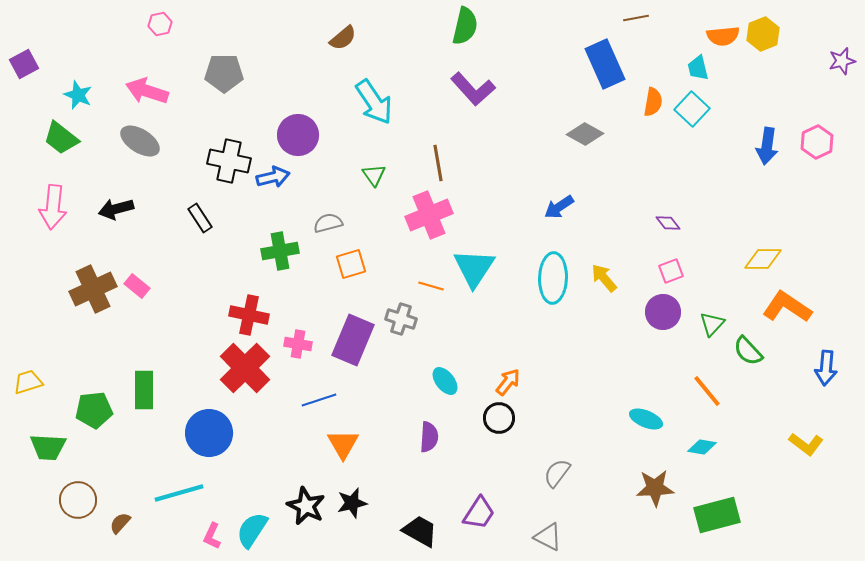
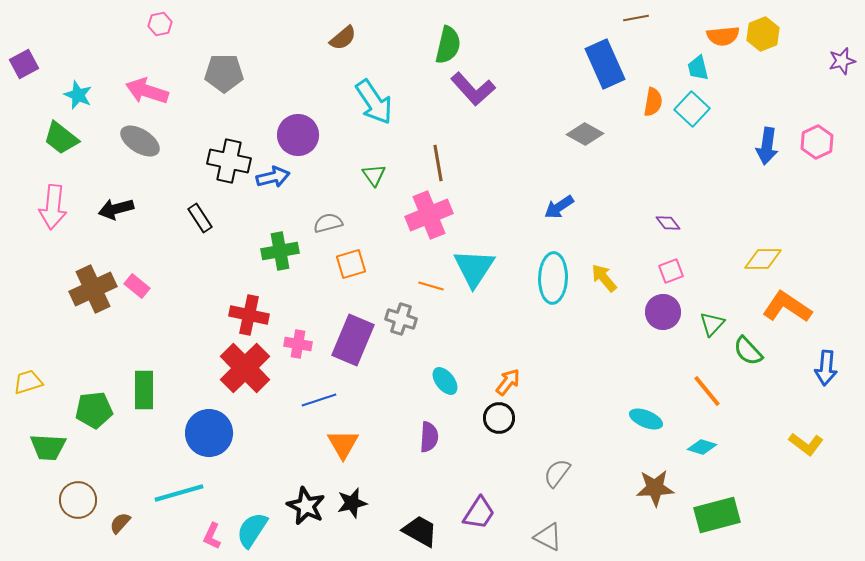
green semicircle at (465, 26): moved 17 px left, 19 px down
cyan diamond at (702, 447): rotated 8 degrees clockwise
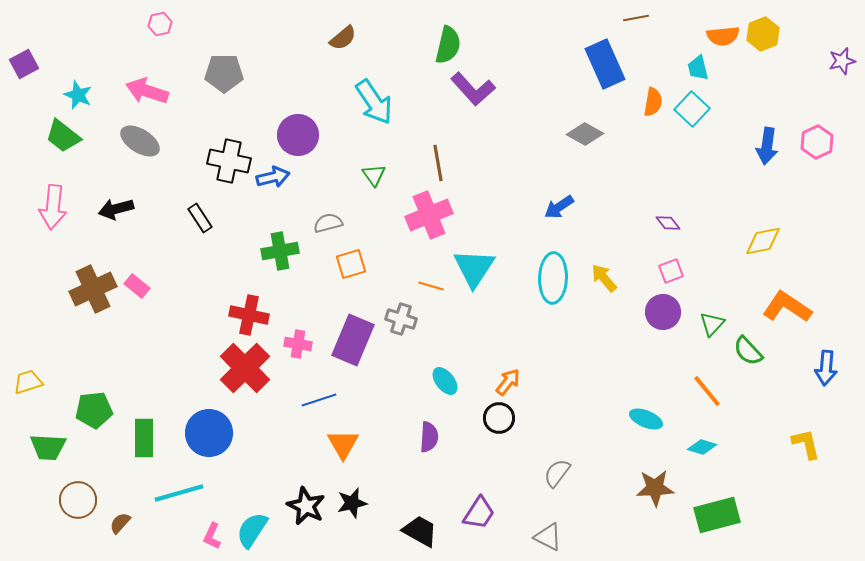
green trapezoid at (61, 138): moved 2 px right, 2 px up
yellow diamond at (763, 259): moved 18 px up; rotated 12 degrees counterclockwise
green rectangle at (144, 390): moved 48 px down
yellow L-shape at (806, 444): rotated 140 degrees counterclockwise
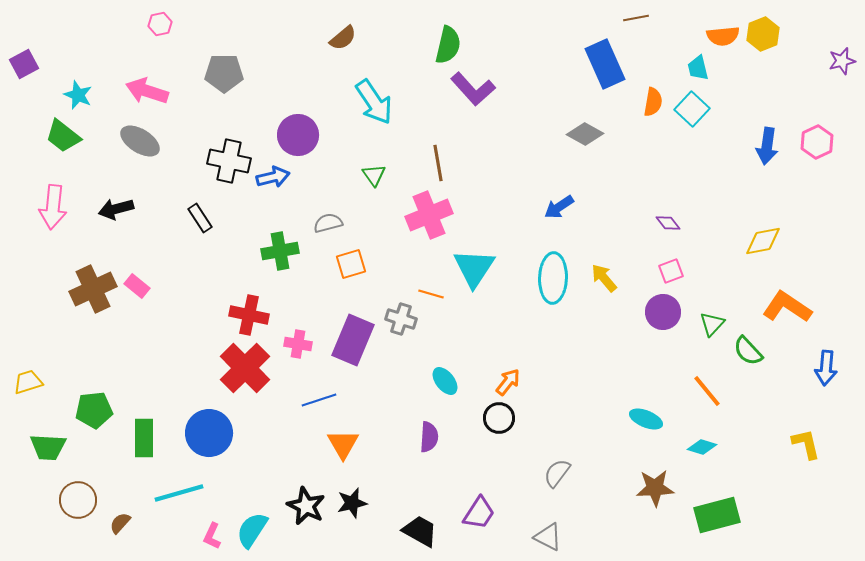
orange line at (431, 286): moved 8 px down
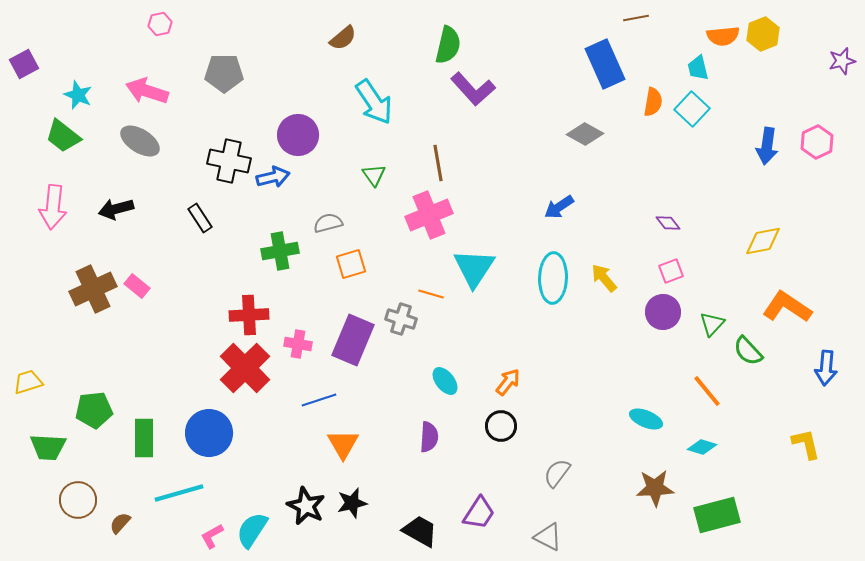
red cross at (249, 315): rotated 15 degrees counterclockwise
black circle at (499, 418): moved 2 px right, 8 px down
pink L-shape at (212, 536): rotated 36 degrees clockwise
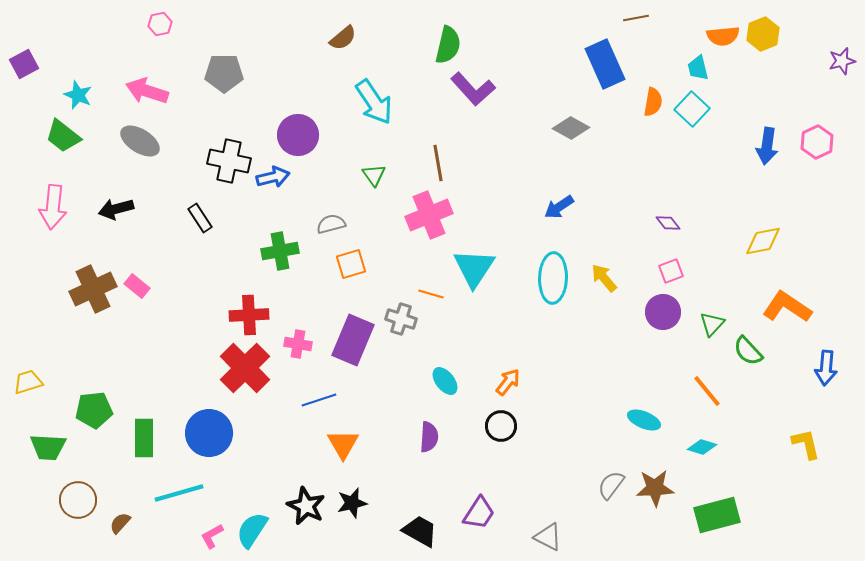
gray diamond at (585, 134): moved 14 px left, 6 px up
gray semicircle at (328, 223): moved 3 px right, 1 px down
cyan ellipse at (646, 419): moved 2 px left, 1 px down
gray semicircle at (557, 473): moved 54 px right, 12 px down
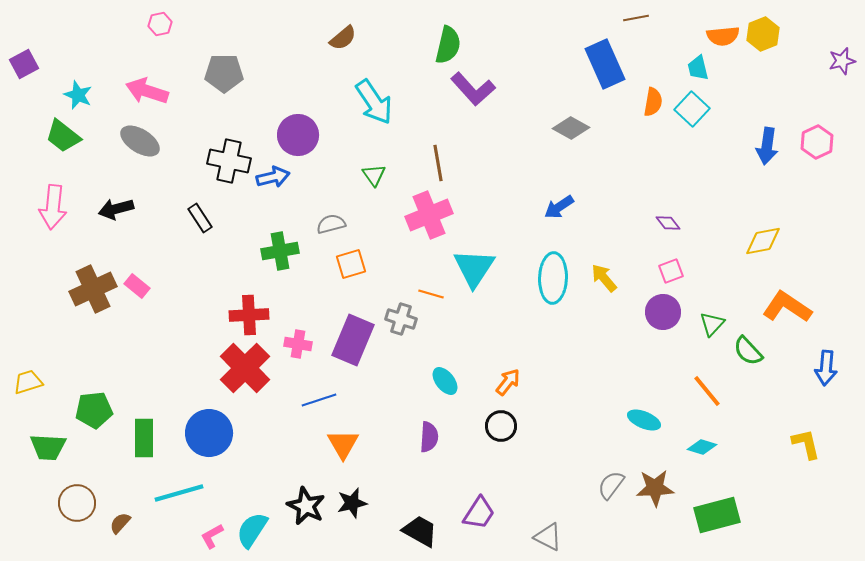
brown circle at (78, 500): moved 1 px left, 3 px down
